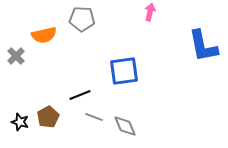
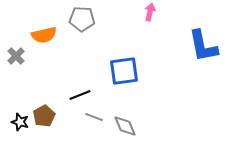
brown pentagon: moved 4 px left, 1 px up
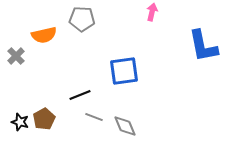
pink arrow: moved 2 px right
brown pentagon: moved 3 px down
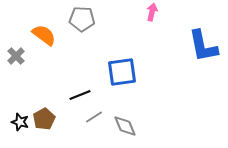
orange semicircle: rotated 130 degrees counterclockwise
blue square: moved 2 px left, 1 px down
gray line: rotated 54 degrees counterclockwise
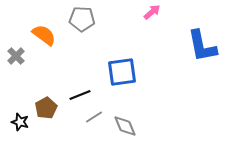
pink arrow: rotated 36 degrees clockwise
blue L-shape: moved 1 px left
brown pentagon: moved 2 px right, 11 px up
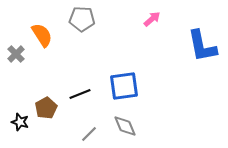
pink arrow: moved 7 px down
orange semicircle: moved 2 px left; rotated 20 degrees clockwise
gray cross: moved 2 px up
blue square: moved 2 px right, 14 px down
black line: moved 1 px up
gray line: moved 5 px left, 17 px down; rotated 12 degrees counterclockwise
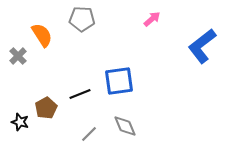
blue L-shape: rotated 63 degrees clockwise
gray cross: moved 2 px right, 2 px down
blue square: moved 5 px left, 5 px up
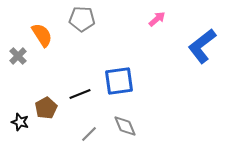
pink arrow: moved 5 px right
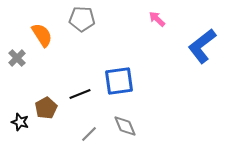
pink arrow: rotated 96 degrees counterclockwise
gray cross: moved 1 px left, 2 px down
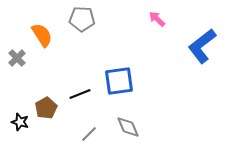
gray diamond: moved 3 px right, 1 px down
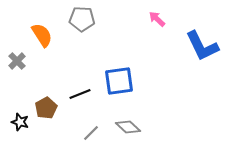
blue L-shape: rotated 78 degrees counterclockwise
gray cross: moved 3 px down
gray diamond: rotated 25 degrees counterclockwise
gray line: moved 2 px right, 1 px up
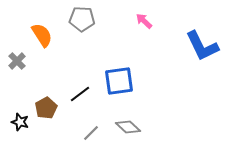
pink arrow: moved 13 px left, 2 px down
black line: rotated 15 degrees counterclockwise
